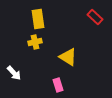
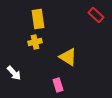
red rectangle: moved 1 px right, 2 px up
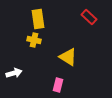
red rectangle: moved 7 px left, 2 px down
yellow cross: moved 1 px left, 2 px up; rotated 24 degrees clockwise
white arrow: rotated 63 degrees counterclockwise
pink rectangle: rotated 32 degrees clockwise
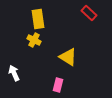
red rectangle: moved 4 px up
yellow cross: rotated 16 degrees clockwise
white arrow: rotated 98 degrees counterclockwise
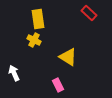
pink rectangle: rotated 40 degrees counterclockwise
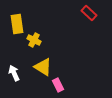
yellow rectangle: moved 21 px left, 5 px down
yellow triangle: moved 25 px left, 10 px down
